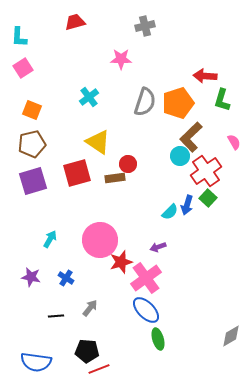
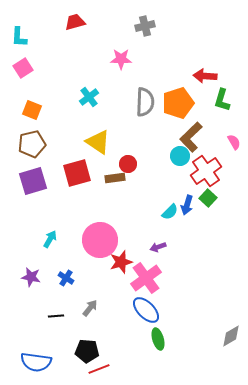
gray semicircle: rotated 16 degrees counterclockwise
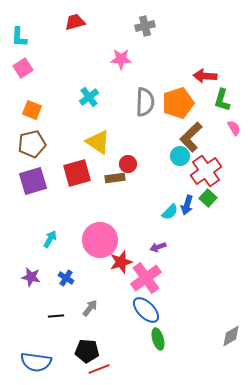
pink semicircle: moved 14 px up
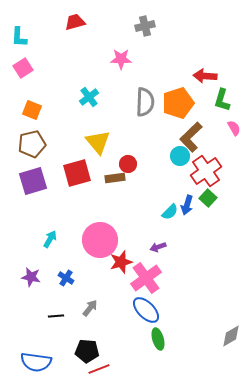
yellow triangle: rotated 16 degrees clockwise
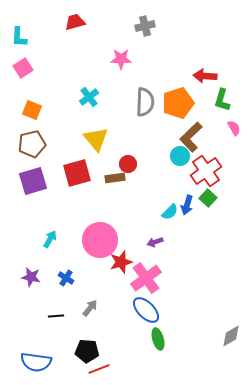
yellow triangle: moved 2 px left, 3 px up
purple arrow: moved 3 px left, 5 px up
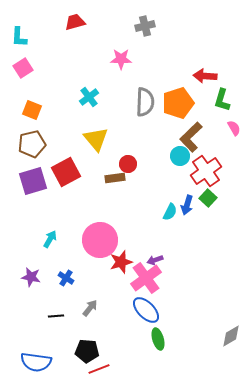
red square: moved 11 px left, 1 px up; rotated 12 degrees counterclockwise
cyan semicircle: rotated 18 degrees counterclockwise
purple arrow: moved 18 px down
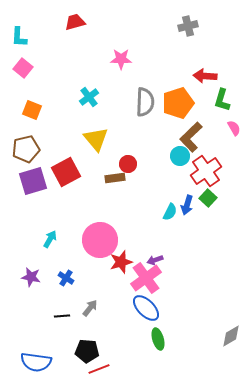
gray cross: moved 43 px right
pink square: rotated 18 degrees counterclockwise
brown pentagon: moved 6 px left, 5 px down
blue ellipse: moved 2 px up
black line: moved 6 px right
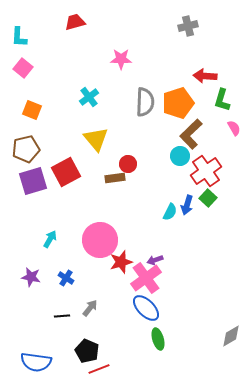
brown L-shape: moved 3 px up
black pentagon: rotated 20 degrees clockwise
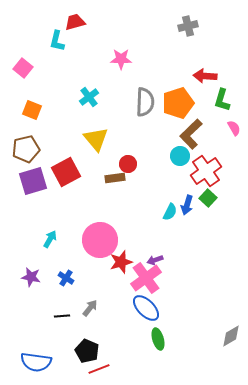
cyan L-shape: moved 38 px right, 4 px down; rotated 10 degrees clockwise
